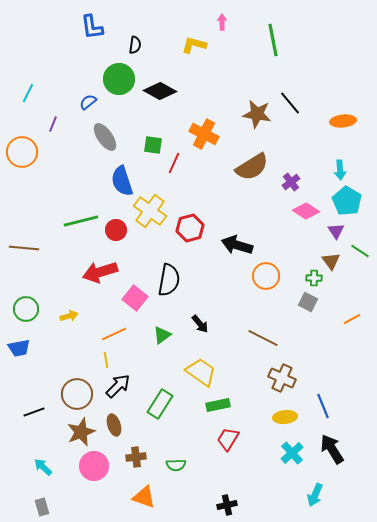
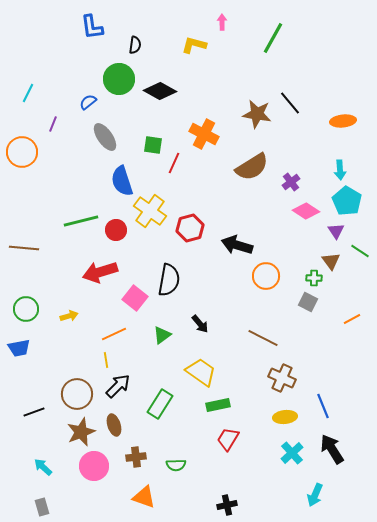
green line at (273, 40): moved 2 px up; rotated 40 degrees clockwise
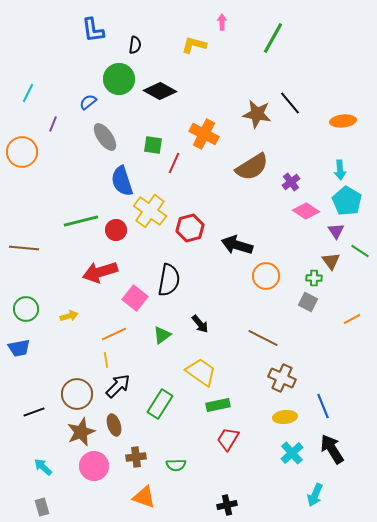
blue L-shape at (92, 27): moved 1 px right, 3 px down
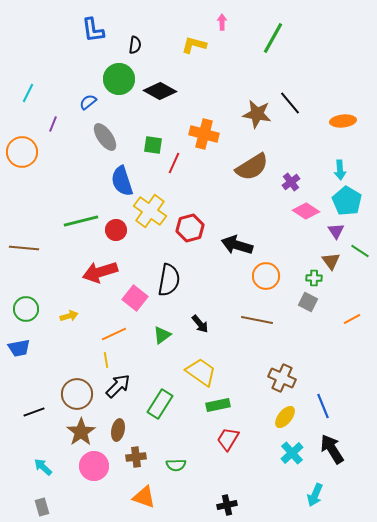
orange cross at (204, 134): rotated 12 degrees counterclockwise
brown line at (263, 338): moved 6 px left, 18 px up; rotated 16 degrees counterclockwise
yellow ellipse at (285, 417): rotated 45 degrees counterclockwise
brown ellipse at (114, 425): moved 4 px right, 5 px down; rotated 30 degrees clockwise
brown star at (81, 432): rotated 12 degrees counterclockwise
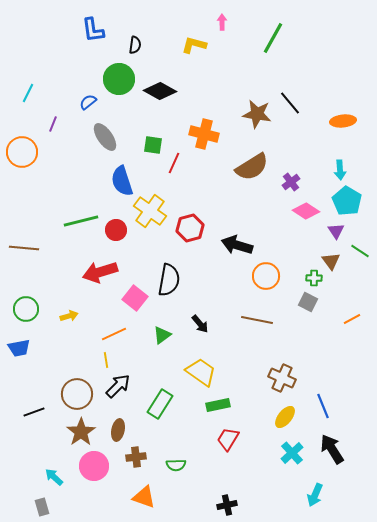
cyan arrow at (43, 467): moved 11 px right, 10 px down
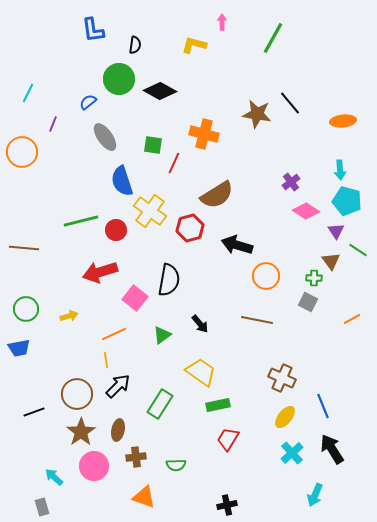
brown semicircle at (252, 167): moved 35 px left, 28 px down
cyan pentagon at (347, 201): rotated 16 degrees counterclockwise
green line at (360, 251): moved 2 px left, 1 px up
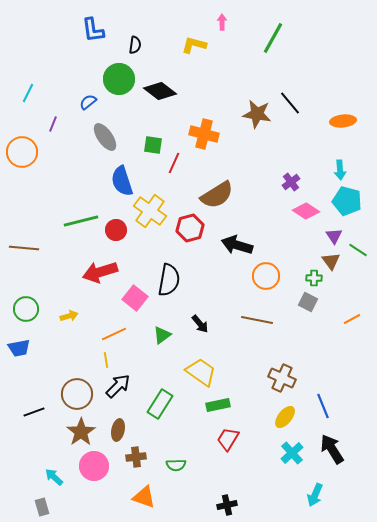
black diamond at (160, 91): rotated 8 degrees clockwise
purple triangle at (336, 231): moved 2 px left, 5 px down
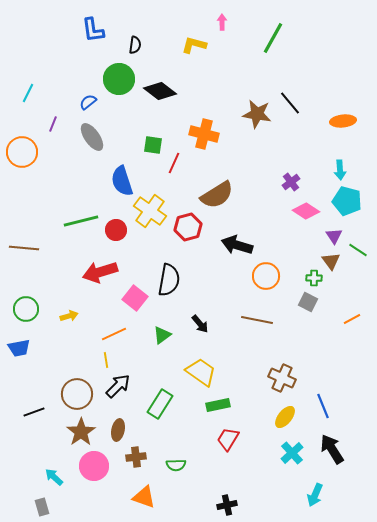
gray ellipse at (105, 137): moved 13 px left
red hexagon at (190, 228): moved 2 px left, 1 px up
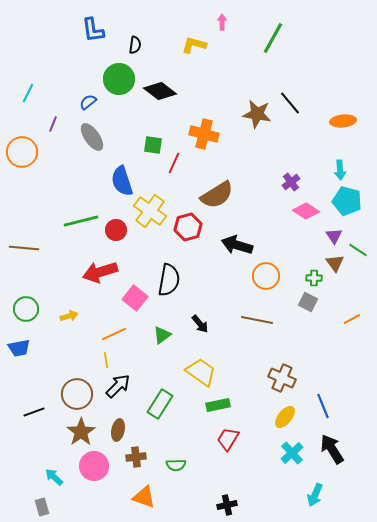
brown triangle at (331, 261): moved 4 px right, 2 px down
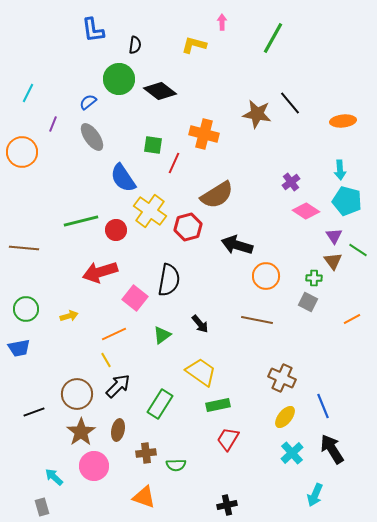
blue semicircle at (122, 181): moved 1 px right, 3 px up; rotated 16 degrees counterclockwise
brown triangle at (335, 263): moved 2 px left, 2 px up
yellow line at (106, 360): rotated 21 degrees counterclockwise
brown cross at (136, 457): moved 10 px right, 4 px up
